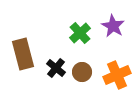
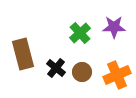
purple star: moved 1 px right, 1 px down; rotated 30 degrees counterclockwise
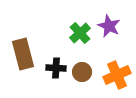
purple star: moved 5 px left, 1 px up; rotated 25 degrees clockwise
black cross: rotated 36 degrees counterclockwise
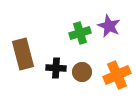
green cross: rotated 25 degrees clockwise
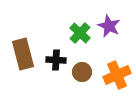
green cross: rotated 30 degrees counterclockwise
black cross: moved 8 px up
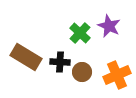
brown rectangle: moved 3 px right, 3 px down; rotated 44 degrees counterclockwise
black cross: moved 4 px right, 2 px down
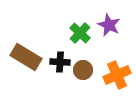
purple star: moved 1 px up
brown circle: moved 1 px right, 2 px up
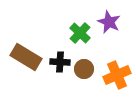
purple star: moved 3 px up
brown circle: moved 1 px right, 1 px up
